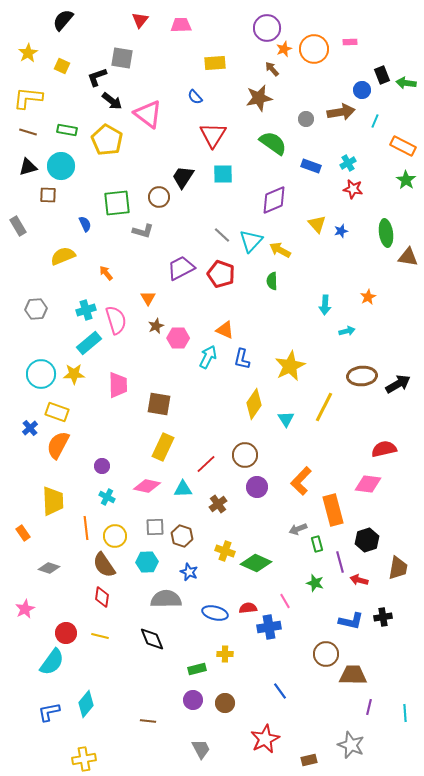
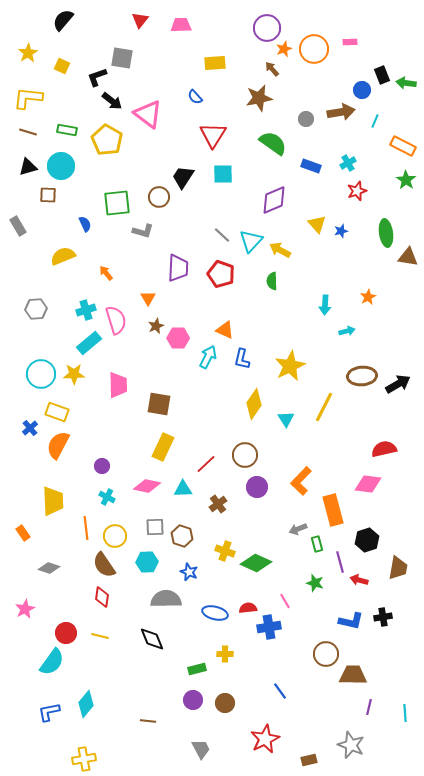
red star at (353, 189): moved 4 px right, 2 px down; rotated 30 degrees counterclockwise
purple trapezoid at (181, 268): moved 3 px left; rotated 120 degrees clockwise
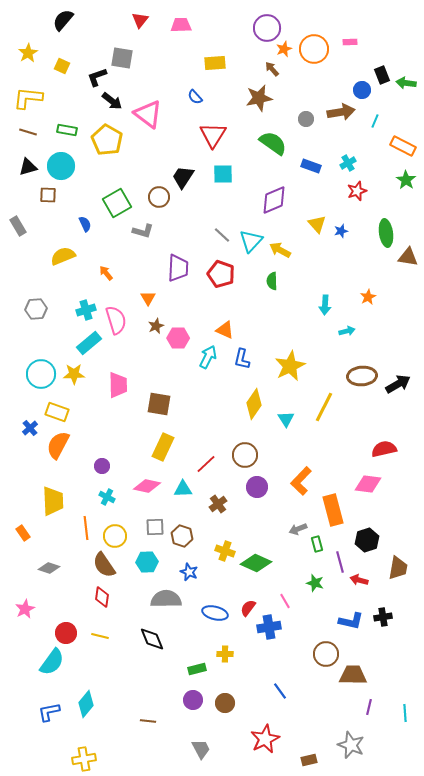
green square at (117, 203): rotated 24 degrees counterclockwise
red semicircle at (248, 608): rotated 48 degrees counterclockwise
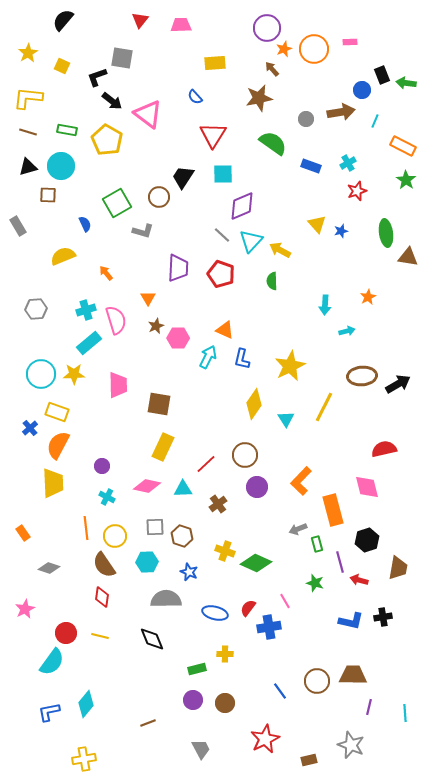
purple diamond at (274, 200): moved 32 px left, 6 px down
pink diamond at (368, 484): moved 1 px left, 3 px down; rotated 68 degrees clockwise
yellow trapezoid at (53, 501): moved 18 px up
brown circle at (326, 654): moved 9 px left, 27 px down
brown line at (148, 721): moved 2 px down; rotated 28 degrees counterclockwise
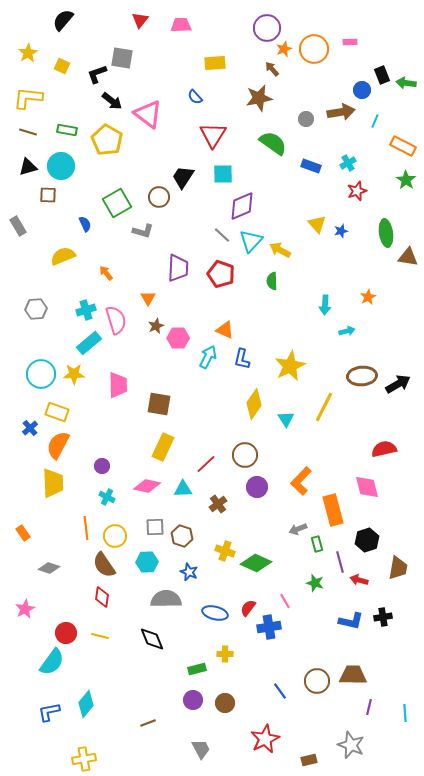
black L-shape at (97, 77): moved 3 px up
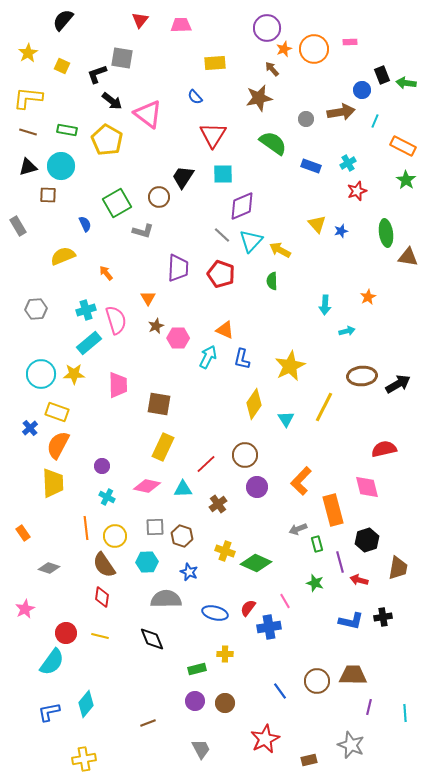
purple circle at (193, 700): moved 2 px right, 1 px down
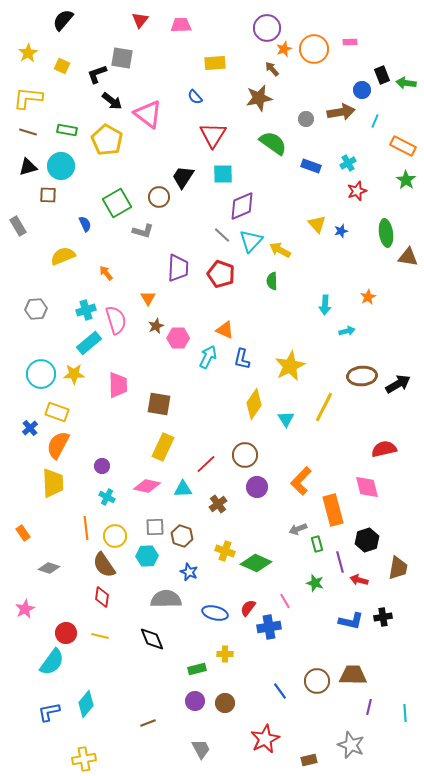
cyan hexagon at (147, 562): moved 6 px up
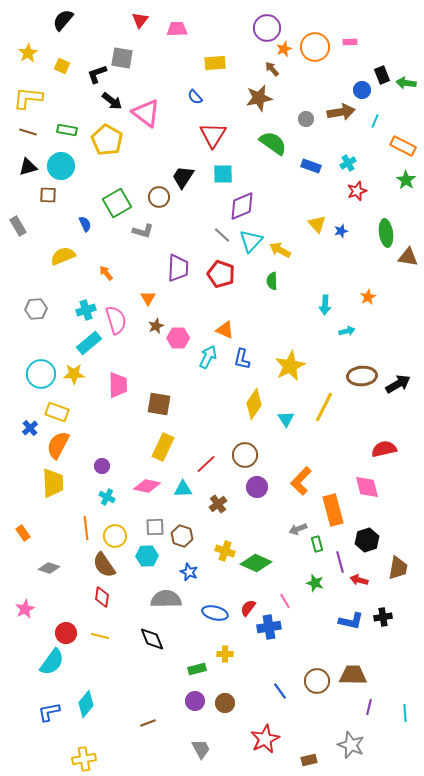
pink trapezoid at (181, 25): moved 4 px left, 4 px down
orange circle at (314, 49): moved 1 px right, 2 px up
pink triangle at (148, 114): moved 2 px left, 1 px up
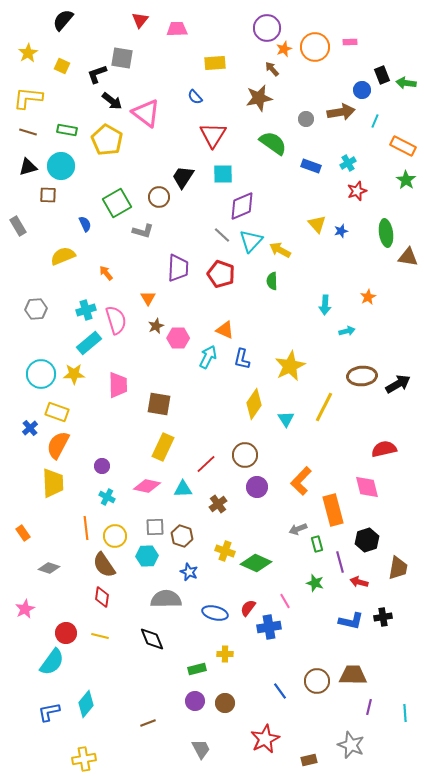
red arrow at (359, 580): moved 2 px down
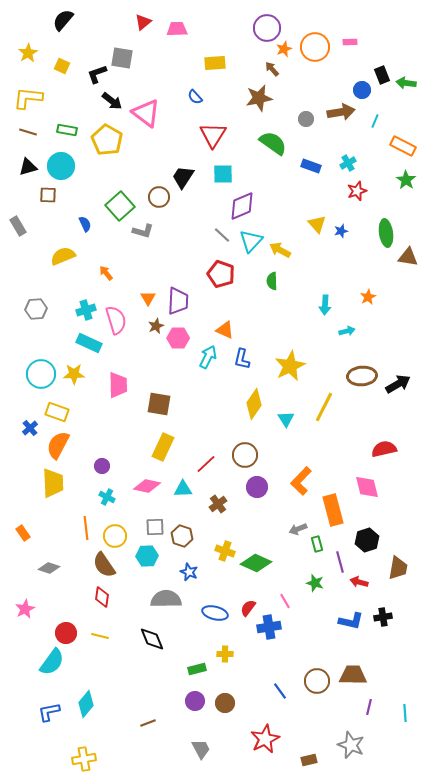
red triangle at (140, 20): moved 3 px right, 2 px down; rotated 12 degrees clockwise
green square at (117, 203): moved 3 px right, 3 px down; rotated 12 degrees counterclockwise
purple trapezoid at (178, 268): moved 33 px down
cyan rectangle at (89, 343): rotated 65 degrees clockwise
